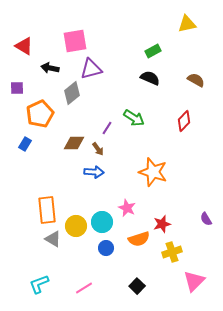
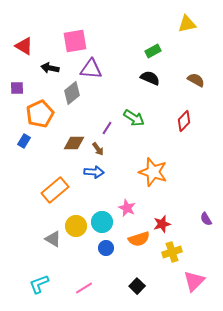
purple triangle: rotated 20 degrees clockwise
blue rectangle: moved 1 px left, 3 px up
orange rectangle: moved 8 px right, 20 px up; rotated 56 degrees clockwise
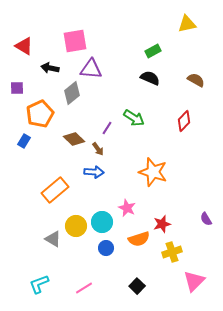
brown diamond: moved 4 px up; rotated 45 degrees clockwise
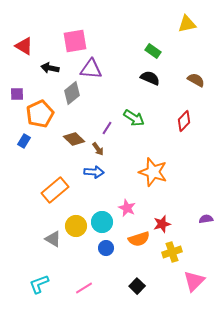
green rectangle: rotated 63 degrees clockwise
purple square: moved 6 px down
purple semicircle: rotated 112 degrees clockwise
